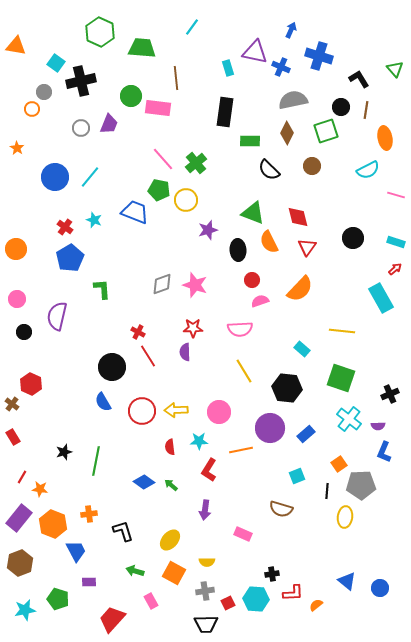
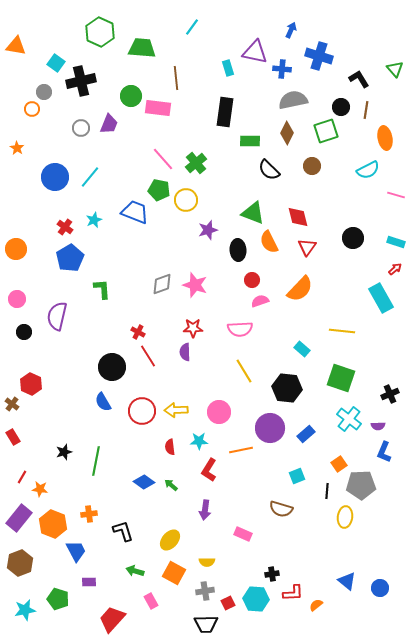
blue cross at (281, 67): moved 1 px right, 2 px down; rotated 18 degrees counterclockwise
cyan star at (94, 220): rotated 28 degrees clockwise
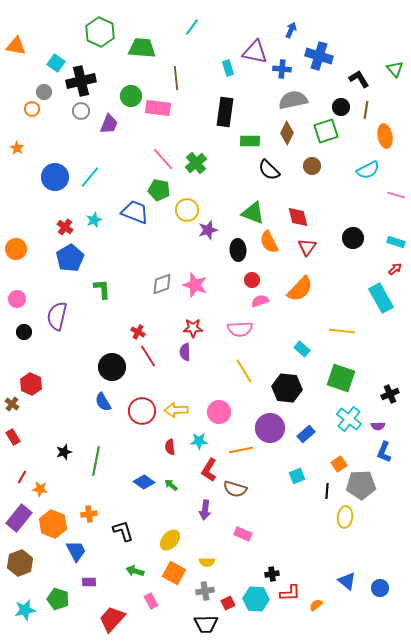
gray circle at (81, 128): moved 17 px up
orange ellipse at (385, 138): moved 2 px up
yellow circle at (186, 200): moved 1 px right, 10 px down
brown semicircle at (281, 509): moved 46 px left, 20 px up
red L-shape at (293, 593): moved 3 px left
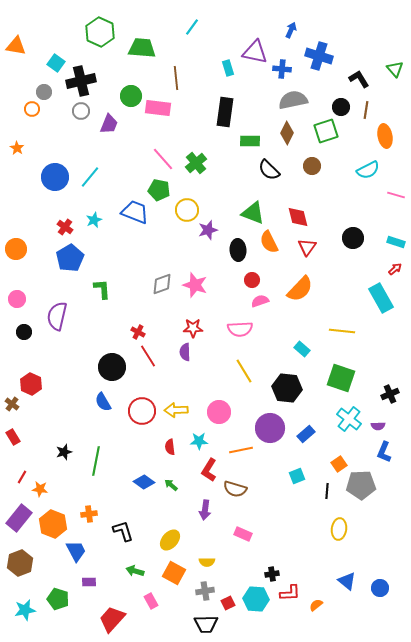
yellow ellipse at (345, 517): moved 6 px left, 12 px down
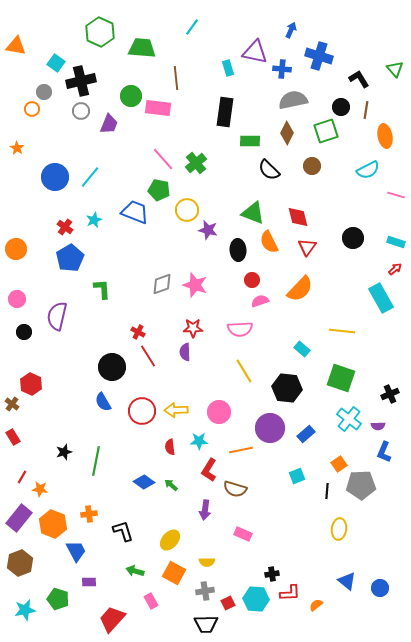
purple star at (208, 230): rotated 30 degrees clockwise
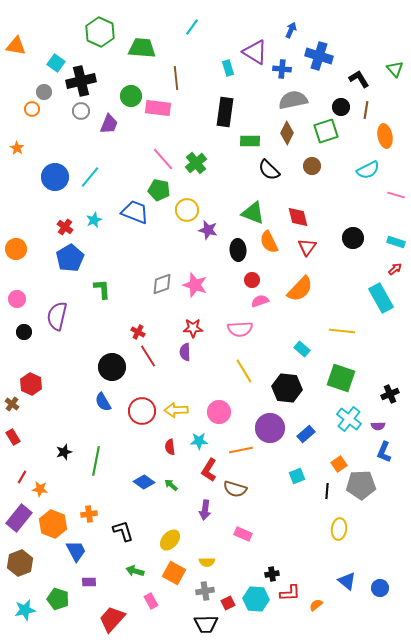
purple triangle at (255, 52): rotated 20 degrees clockwise
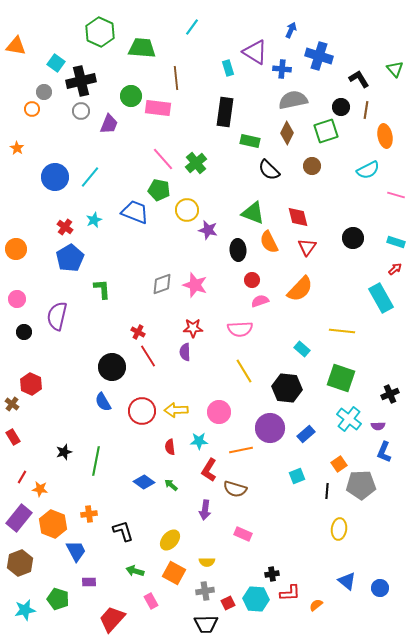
green rectangle at (250, 141): rotated 12 degrees clockwise
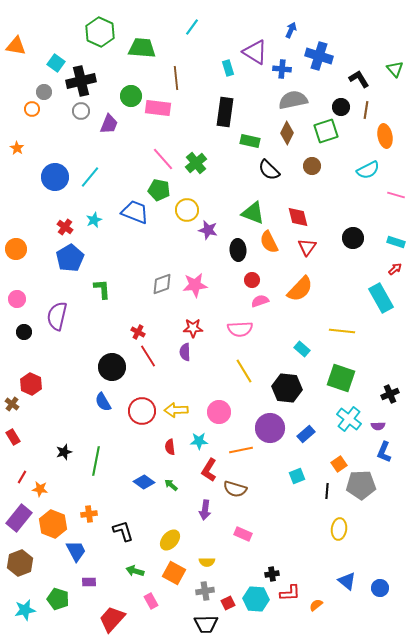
pink star at (195, 285): rotated 25 degrees counterclockwise
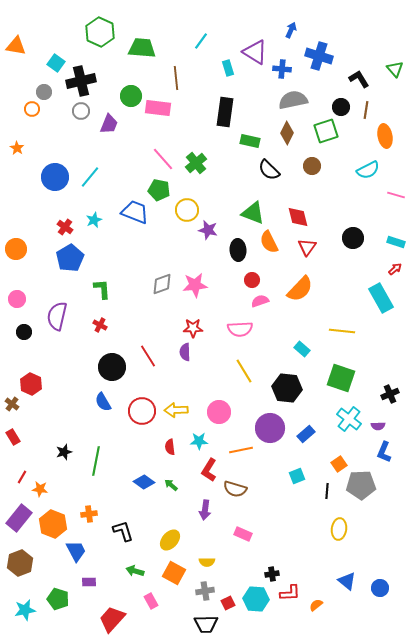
cyan line at (192, 27): moved 9 px right, 14 px down
red cross at (138, 332): moved 38 px left, 7 px up
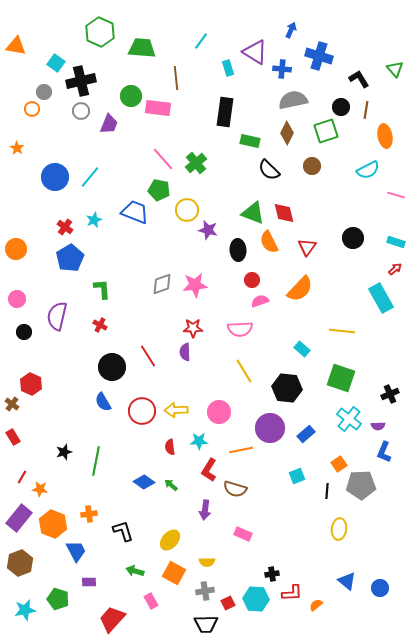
red diamond at (298, 217): moved 14 px left, 4 px up
red L-shape at (290, 593): moved 2 px right
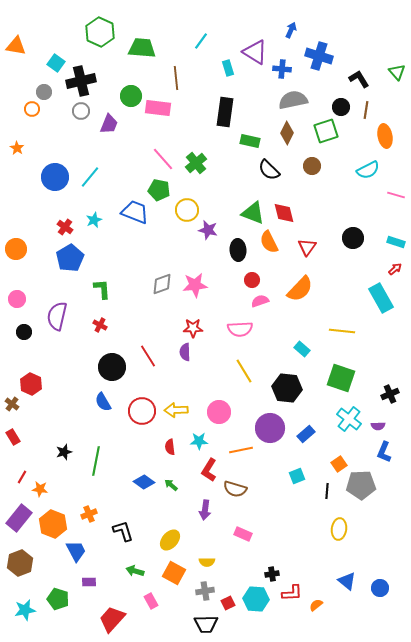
green triangle at (395, 69): moved 2 px right, 3 px down
orange cross at (89, 514): rotated 14 degrees counterclockwise
